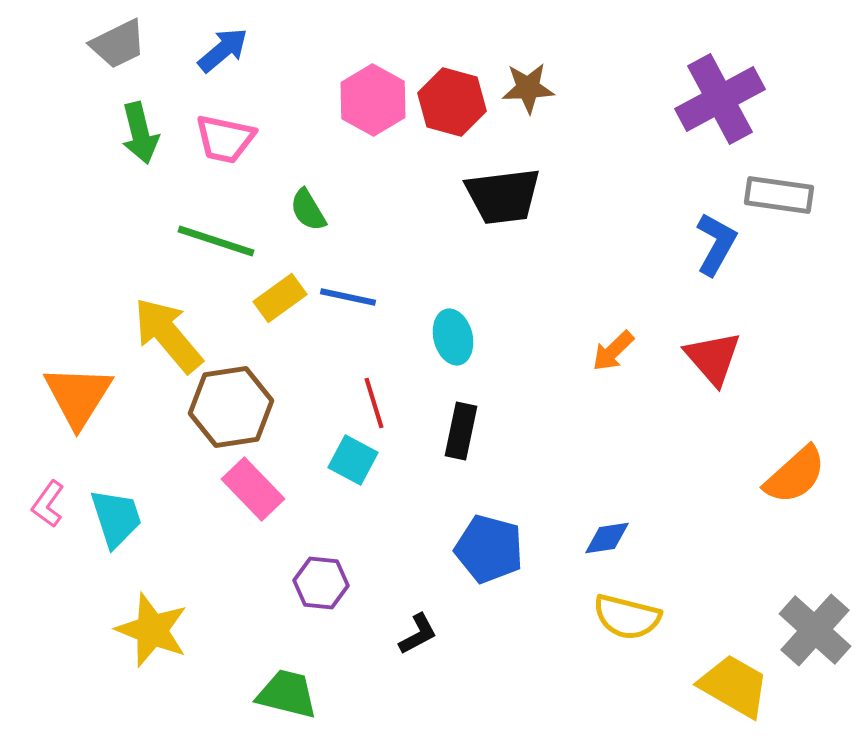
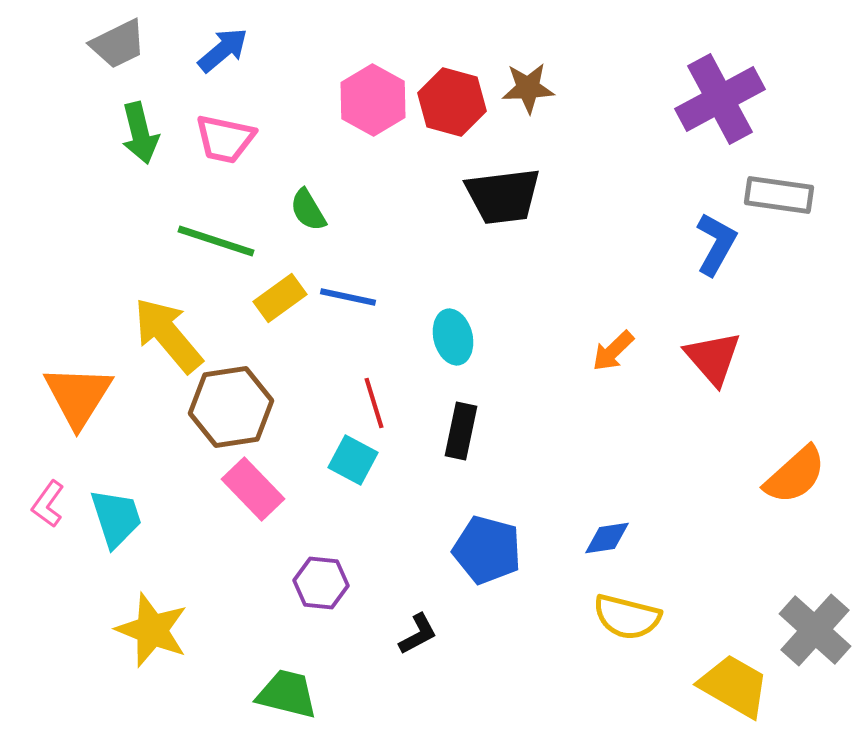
blue pentagon: moved 2 px left, 1 px down
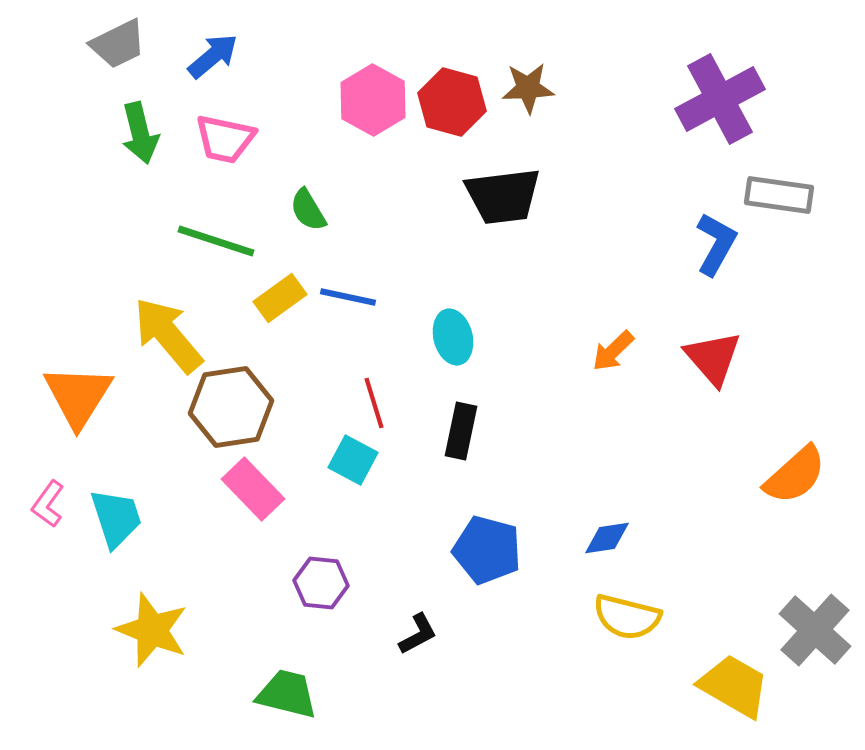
blue arrow: moved 10 px left, 6 px down
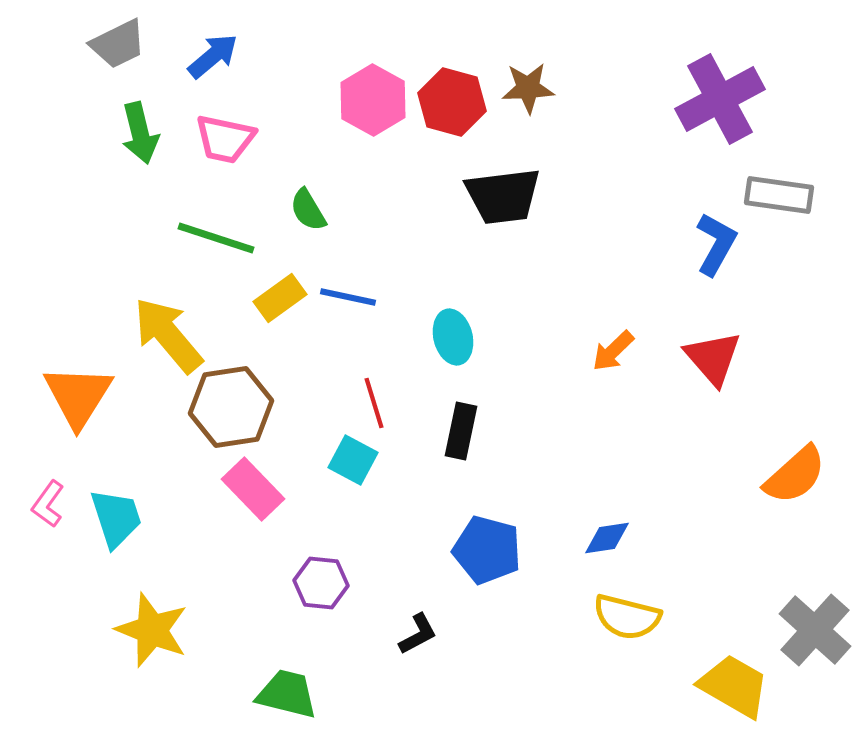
green line: moved 3 px up
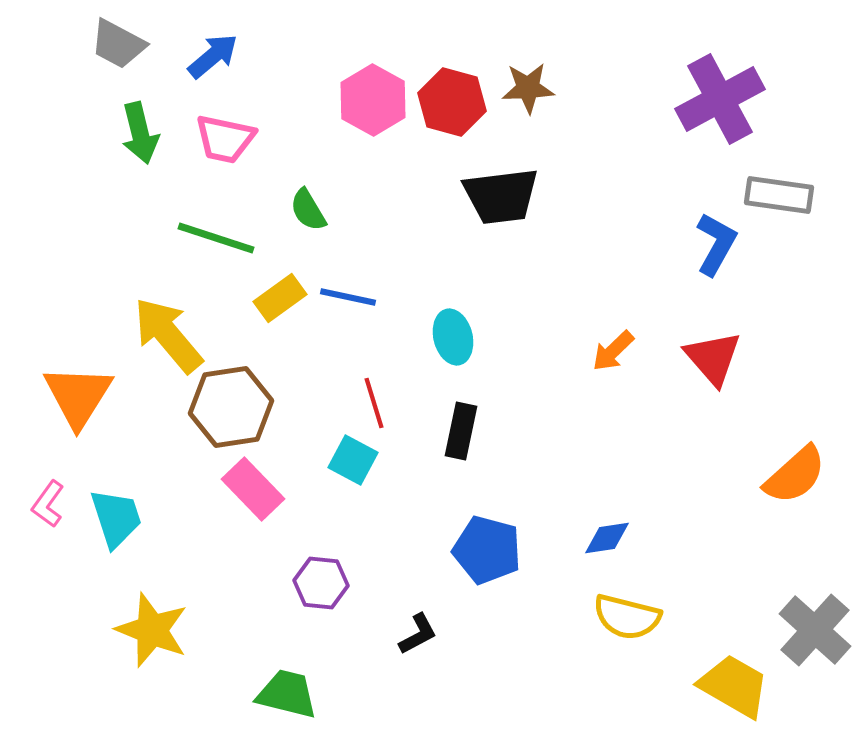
gray trapezoid: rotated 54 degrees clockwise
black trapezoid: moved 2 px left
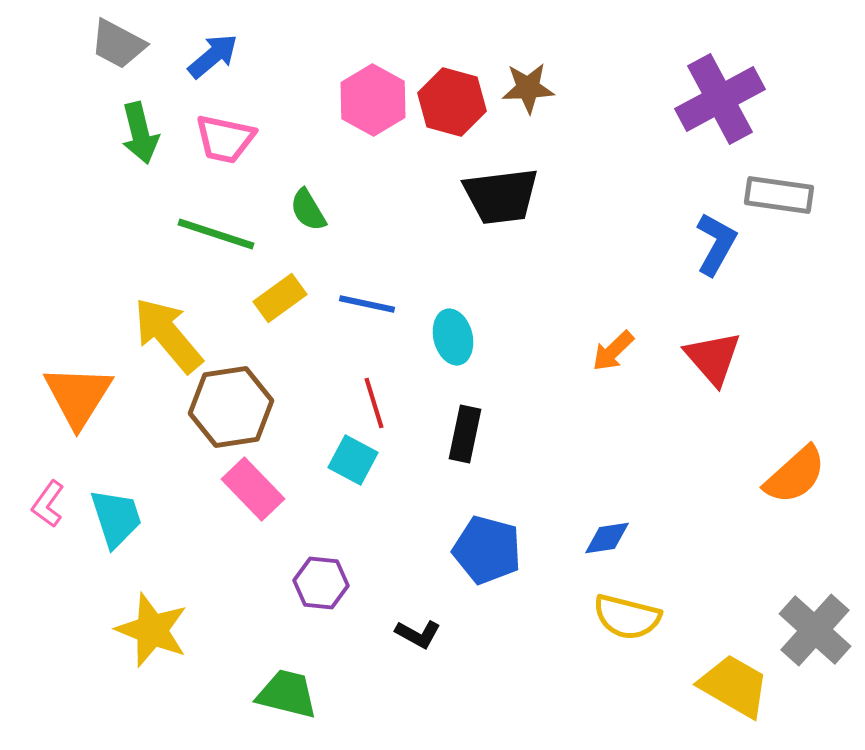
green line: moved 4 px up
blue line: moved 19 px right, 7 px down
black rectangle: moved 4 px right, 3 px down
black L-shape: rotated 57 degrees clockwise
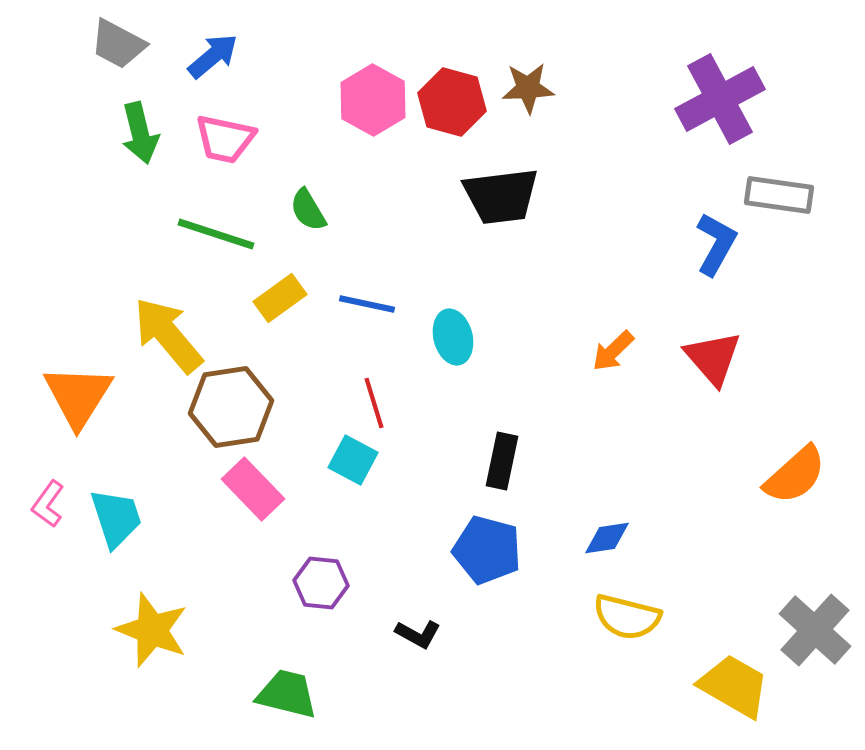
black rectangle: moved 37 px right, 27 px down
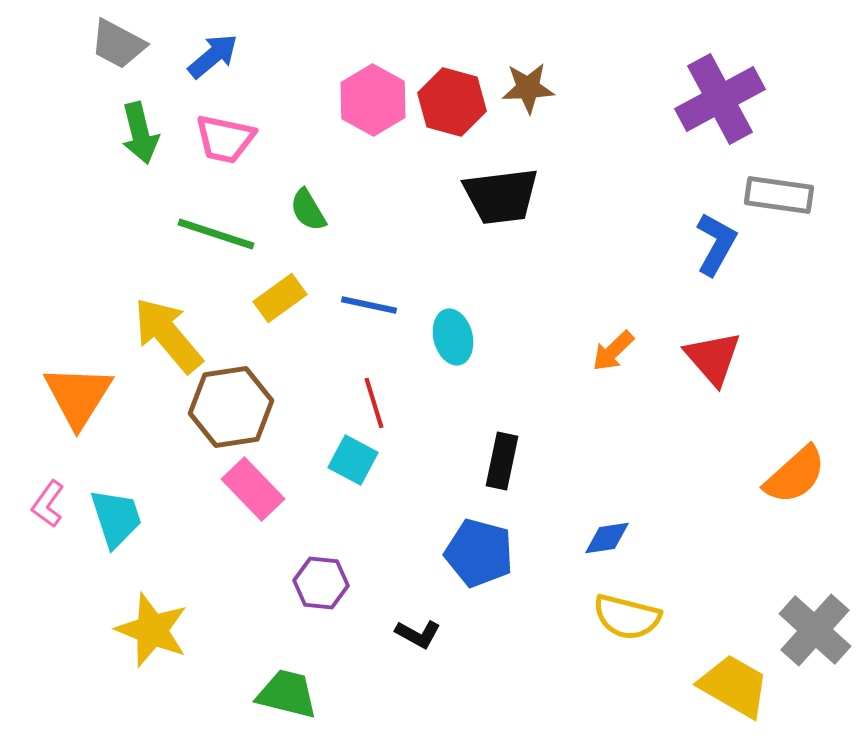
blue line: moved 2 px right, 1 px down
blue pentagon: moved 8 px left, 3 px down
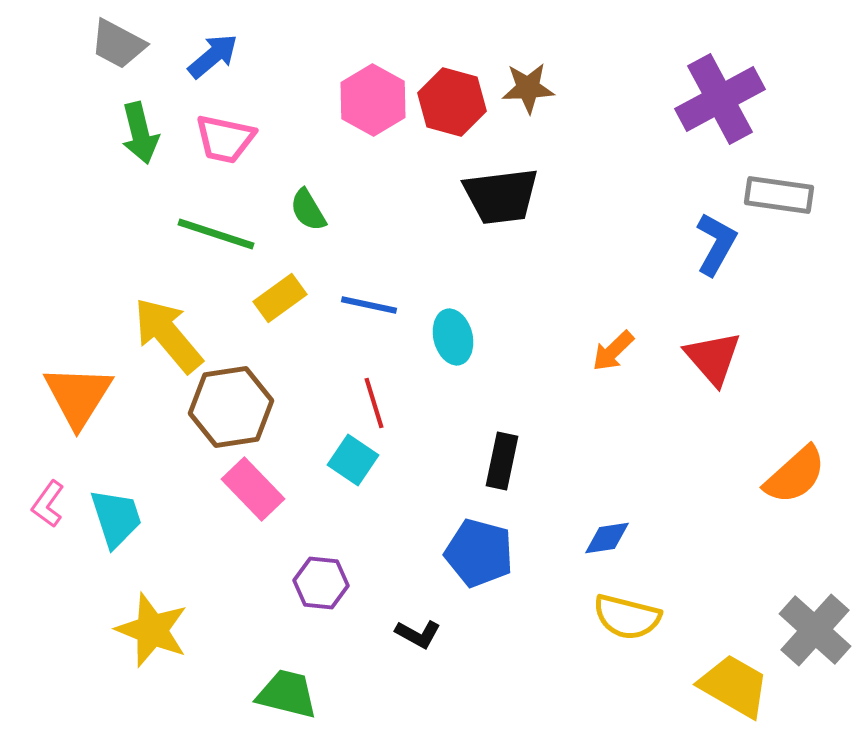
cyan square: rotated 6 degrees clockwise
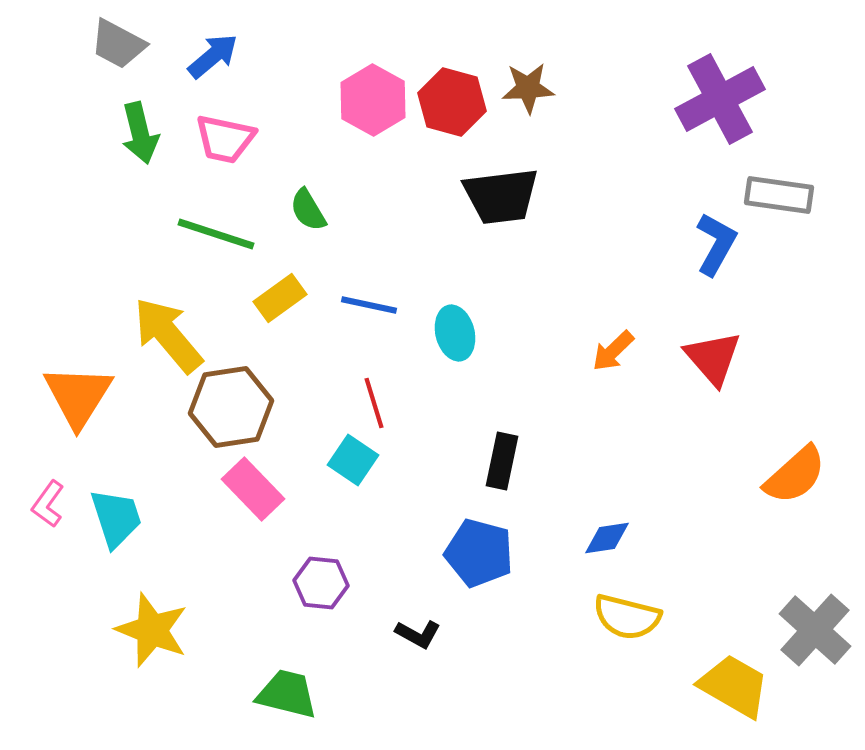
cyan ellipse: moved 2 px right, 4 px up
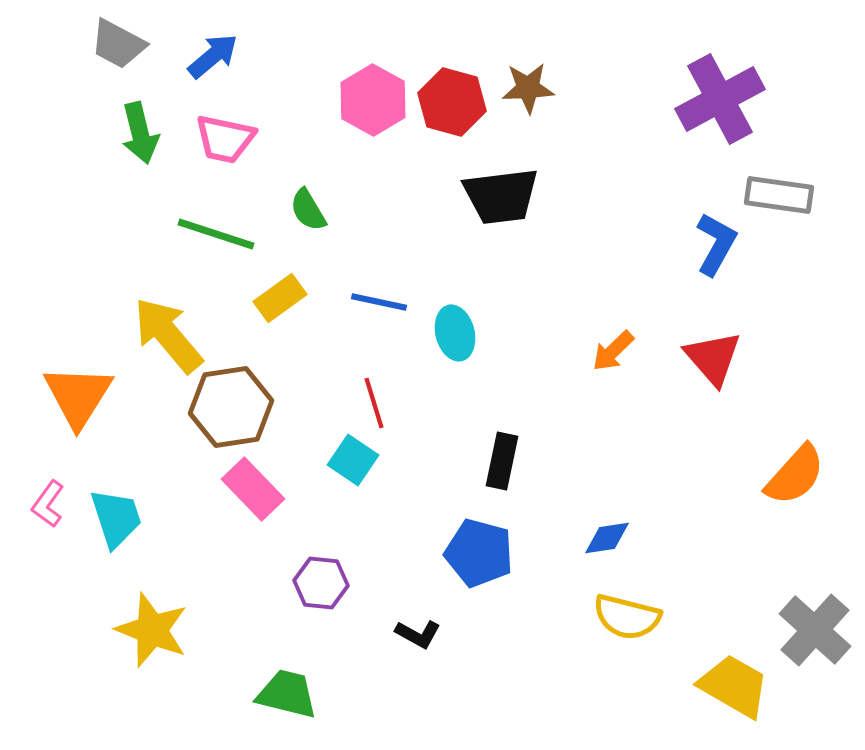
blue line: moved 10 px right, 3 px up
orange semicircle: rotated 6 degrees counterclockwise
